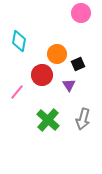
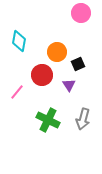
orange circle: moved 2 px up
green cross: rotated 15 degrees counterclockwise
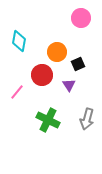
pink circle: moved 5 px down
gray arrow: moved 4 px right
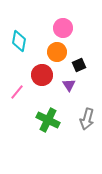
pink circle: moved 18 px left, 10 px down
black square: moved 1 px right, 1 px down
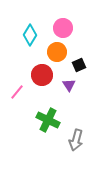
cyan diamond: moved 11 px right, 6 px up; rotated 20 degrees clockwise
gray arrow: moved 11 px left, 21 px down
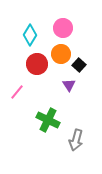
orange circle: moved 4 px right, 2 px down
black square: rotated 24 degrees counterclockwise
red circle: moved 5 px left, 11 px up
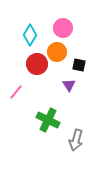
orange circle: moved 4 px left, 2 px up
black square: rotated 32 degrees counterclockwise
pink line: moved 1 px left
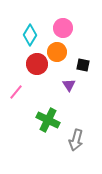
black square: moved 4 px right
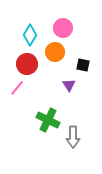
orange circle: moved 2 px left
red circle: moved 10 px left
pink line: moved 1 px right, 4 px up
gray arrow: moved 3 px left, 3 px up; rotated 15 degrees counterclockwise
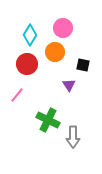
pink line: moved 7 px down
